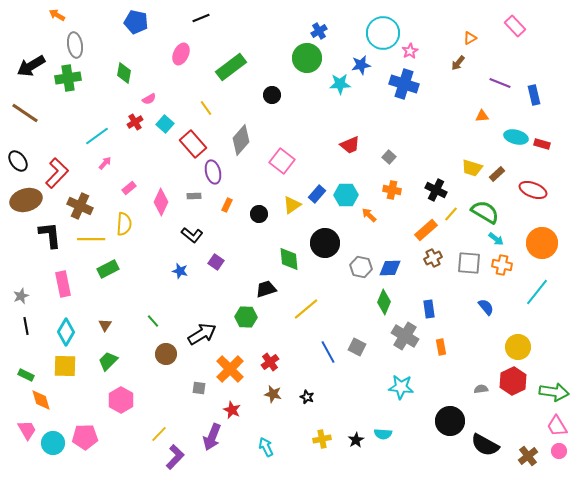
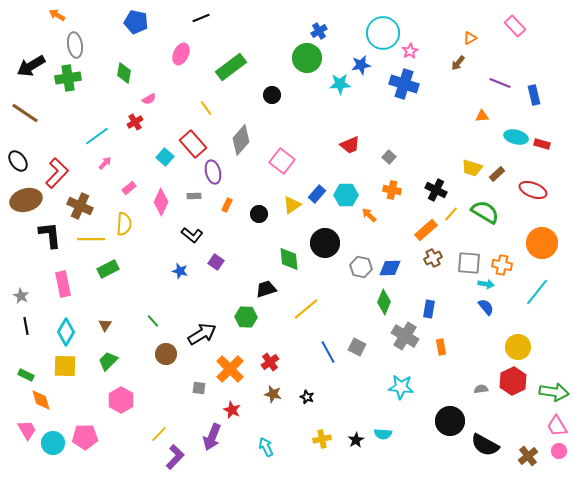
cyan square at (165, 124): moved 33 px down
cyan arrow at (496, 239): moved 10 px left, 45 px down; rotated 28 degrees counterclockwise
gray star at (21, 296): rotated 21 degrees counterclockwise
blue rectangle at (429, 309): rotated 18 degrees clockwise
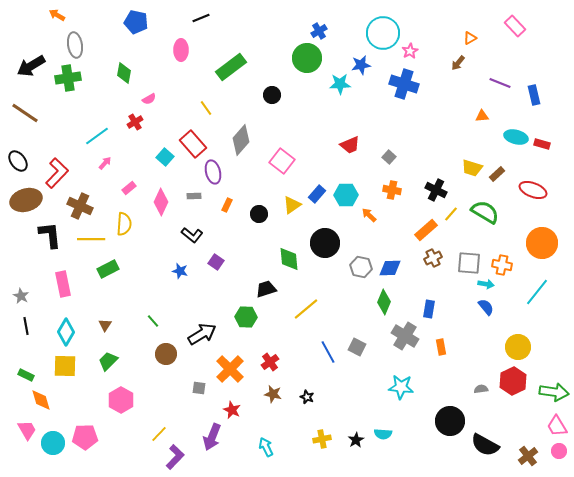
pink ellipse at (181, 54): moved 4 px up; rotated 25 degrees counterclockwise
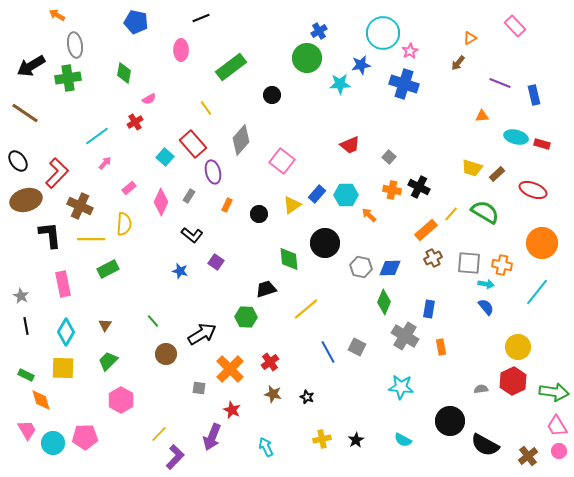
black cross at (436, 190): moved 17 px left, 3 px up
gray rectangle at (194, 196): moved 5 px left; rotated 56 degrees counterclockwise
yellow square at (65, 366): moved 2 px left, 2 px down
cyan semicircle at (383, 434): moved 20 px right, 6 px down; rotated 24 degrees clockwise
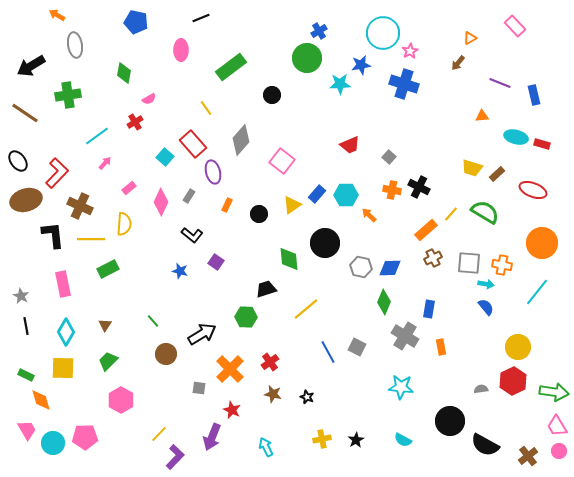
green cross at (68, 78): moved 17 px down
black L-shape at (50, 235): moved 3 px right
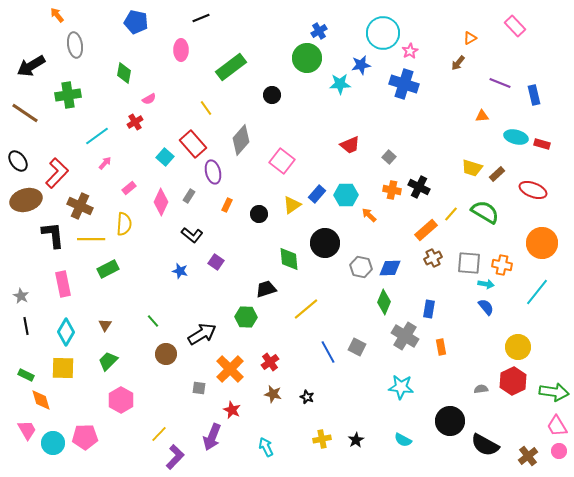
orange arrow at (57, 15): rotated 21 degrees clockwise
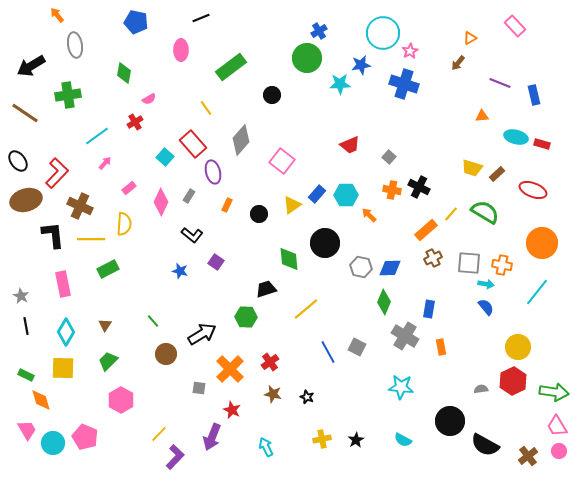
pink pentagon at (85, 437): rotated 25 degrees clockwise
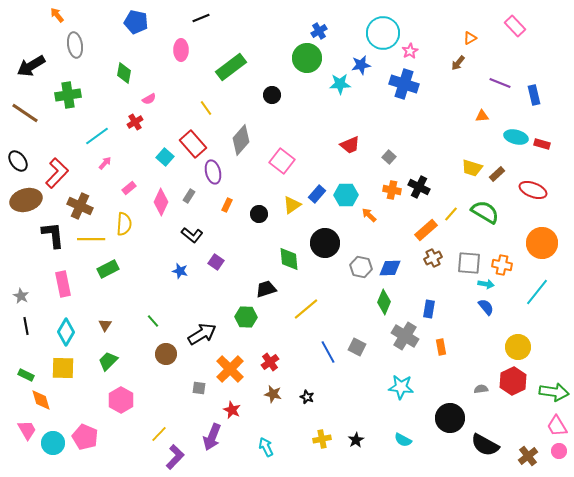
black circle at (450, 421): moved 3 px up
